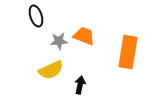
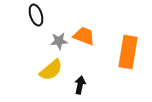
black ellipse: moved 1 px up
yellow semicircle: rotated 15 degrees counterclockwise
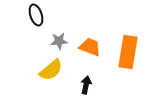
orange trapezoid: moved 6 px right, 11 px down
black arrow: moved 6 px right
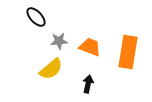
black ellipse: moved 2 px down; rotated 25 degrees counterclockwise
yellow semicircle: moved 1 px up
black arrow: moved 2 px right, 1 px up
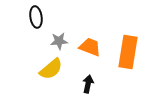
black ellipse: rotated 35 degrees clockwise
